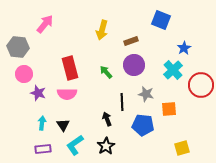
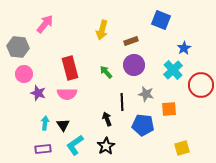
cyan arrow: moved 3 px right
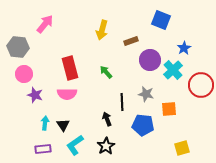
purple circle: moved 16 px right, 5 px up
purple star: moved 3 px left, 2 px down
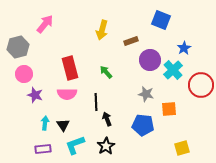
gray hexagon: rotated 20 degrees counterclockwise
black line: moved 26 px left
cyan L-shape: rotated 15 degrees clockwise
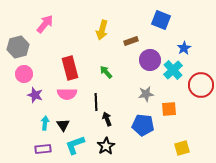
gray star: rotated 21 degrees counterclockwise
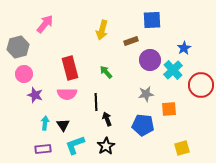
blue square: moved 9 px left; rotated 24 degrees counterclockwise
